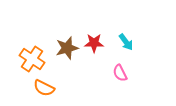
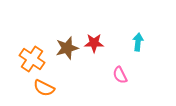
cyan arrow: moved 12 px right; rotated 138 degrees counterclockwise
pink semicircle: moved 2 px down
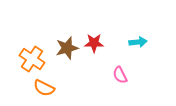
cyan arrow: rotated 78 degrees clockwise
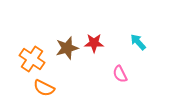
cyan arrow: rotated 126 degrees counterclockwise
pink semicircle: moved 1 px up
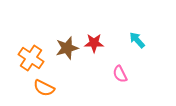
cyan arrow: moved 1 px left, 2 px up
orange cross: moved 1 px left, 1 px up
